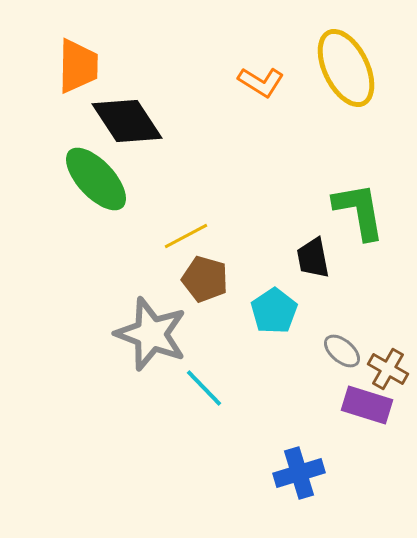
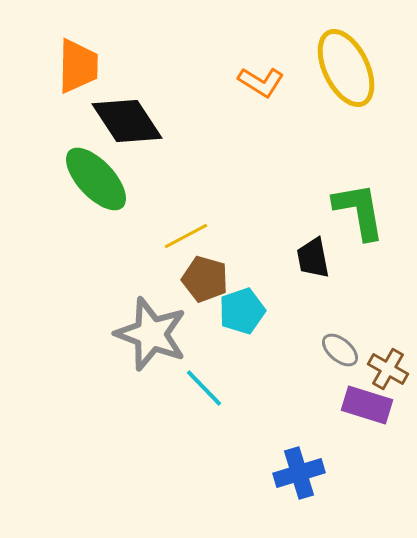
cyan pentagon: moved 32 px left; rotated 15 degrees clockwise
gray ellipse: moved 2 px left, 1 px up
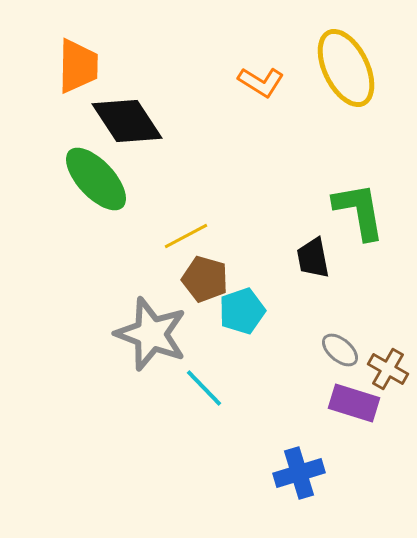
purple rectangle: moved 13 px left, 2 px up
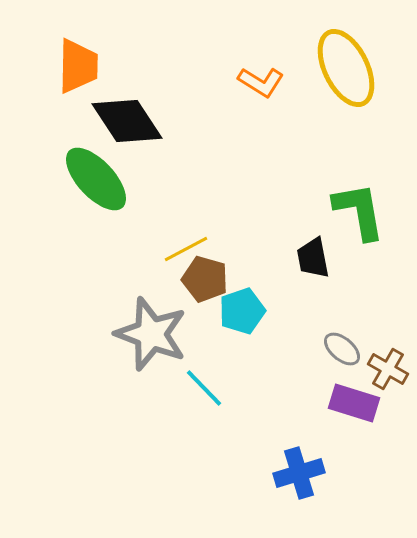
yellow line: moved 13 px down
gray ellipse: moved 2 px right, 1 px up
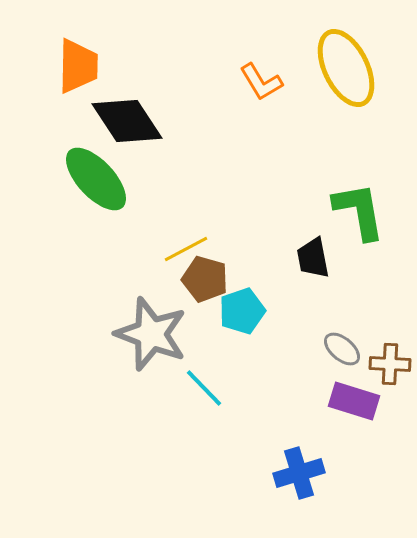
orange L-shape: rotated 27 degrees clockwise
brown cross: moved 2 px right, 5 px up; rotated 27 degrees counterclockwise
purple rectangle: moved 2 px up
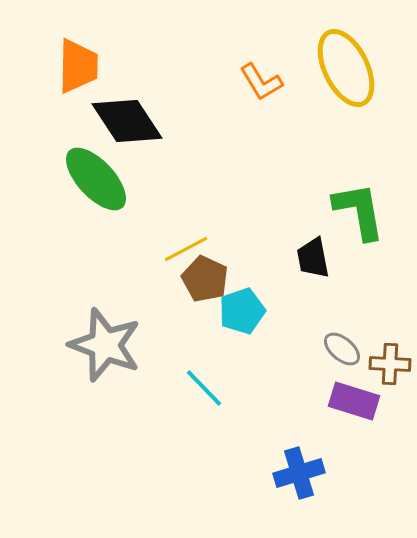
brown pentagon: rotated 9 degrees clockwise
gray star: moved 46 px left, 11 px down
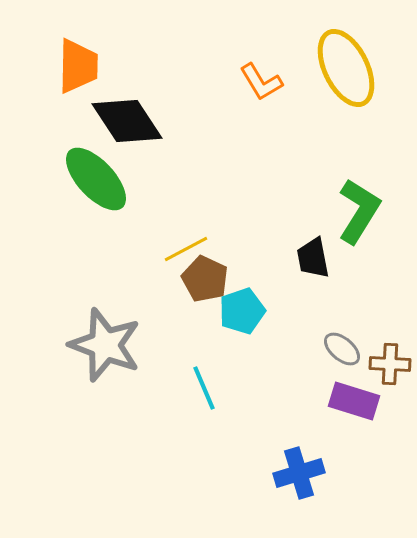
green L-shape: rotated 42 degrees clockwise
cyan line: rotated 21 degrees clockwise
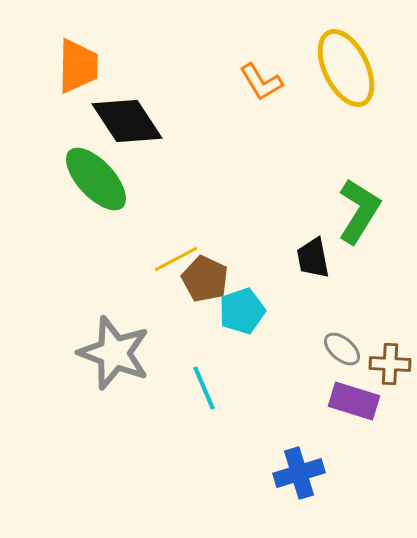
yellow line: moved 10 px left, 10 px down
gray star: moved 9 px right, 8 px down
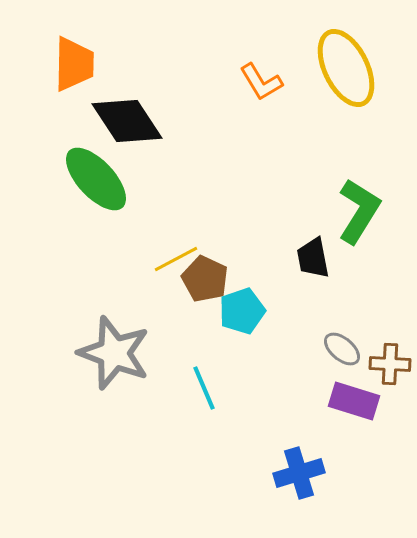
orange trapezoid: moved 4 px left, 2 px up
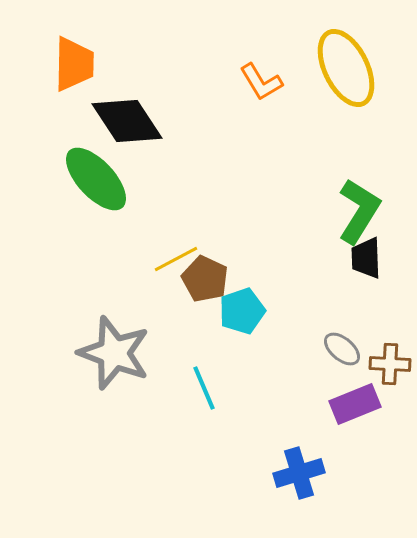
black trapezoid: moved 53 px right; rotated 9 degrees clockwise
purple rectangle: moved 1 px right, 3 px down; rotated 39 degrees counterclockwise
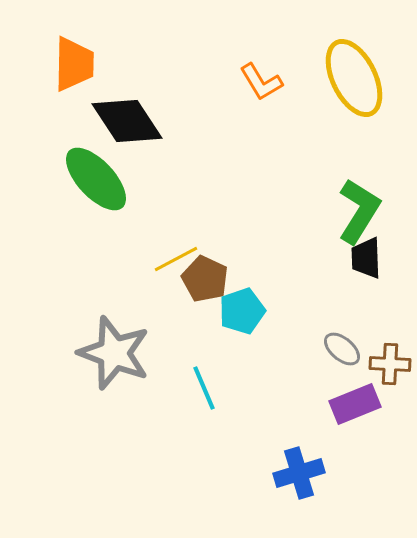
yellow ellipse: moved 8 px right, 10 px down
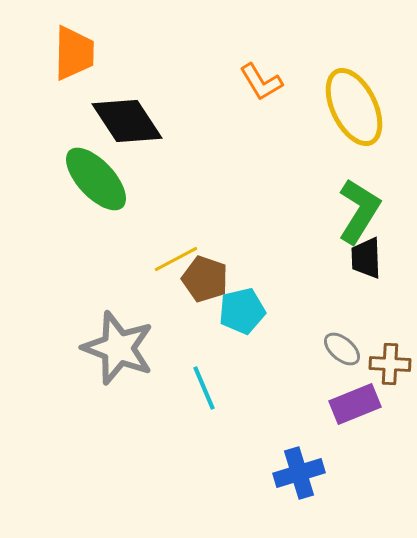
orange trapezoid: moved 11 px up
yellow ellipse: moved 29 px down
brown pentagon: rotated 6 degrees counterclockwise
cyan pentagon: rotated 6 degrees clockwise
gray star: moved 4 px right, 5 px up
